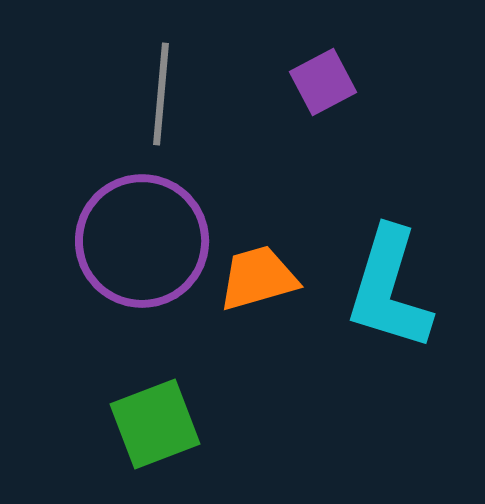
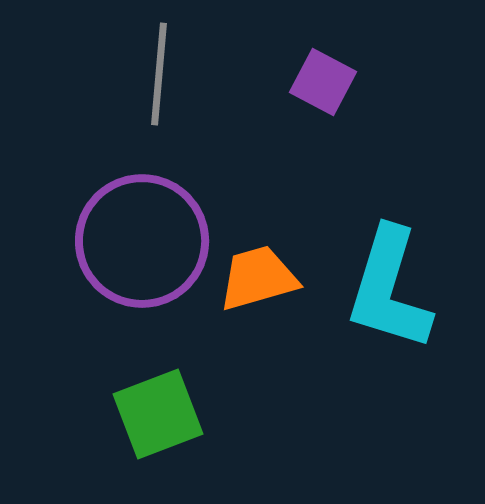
purple square: rotated 34 degrees counterclockwise
gray line: moved 2 px left, 20 px up
green square: moved 3 px right, 10 px up
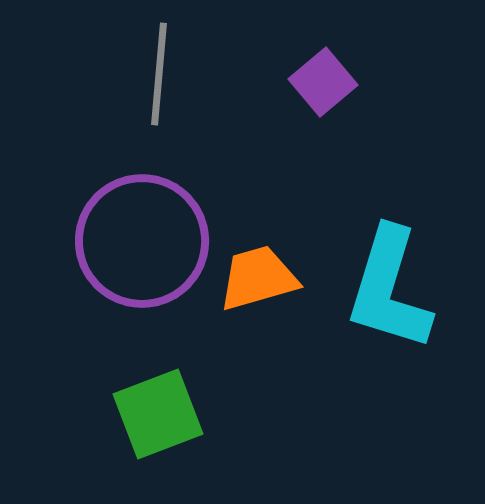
purple square: rotated 22 degrees clockwise
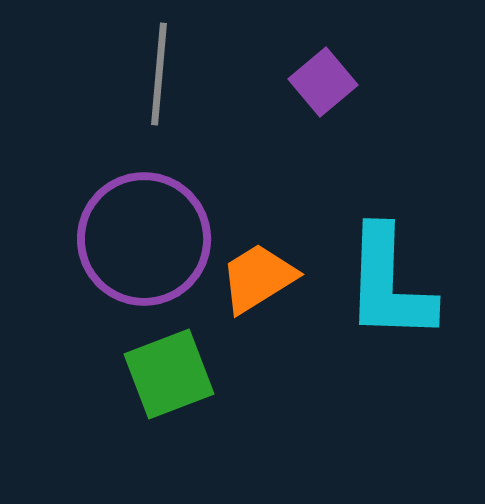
purple circle: moved 2 px right, 2 px up
orange trapezoid: rotated 16 degrees counterclockwise
cyan L-shape: moved 5 px up; rotated 15 degrees counterclockwise
green square: moved 11 px right, 40 px up
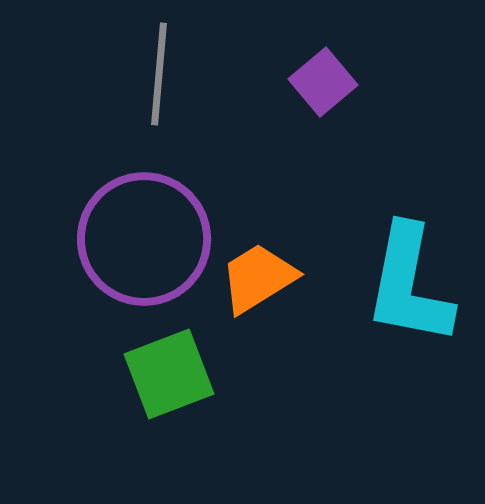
cyan L-shape: moved 20 px right, 1 px down; rotated 9 degrees clockwise
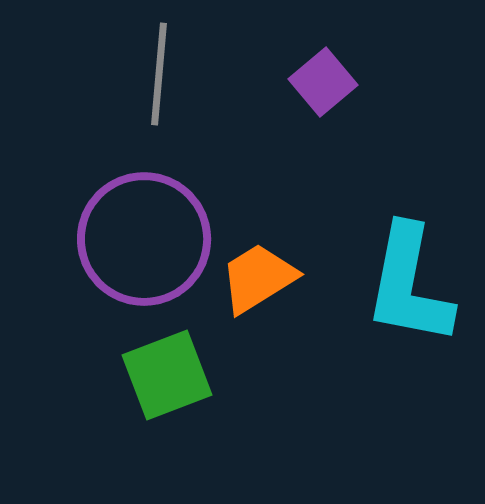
green square: moved 2 px left, 1 px down
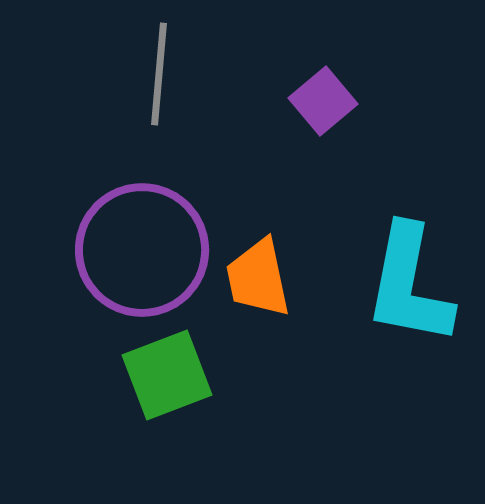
purple square: moved 19 px down
purple circle: moved 2 px left, 11 px down
orange trapezoid: rotated 70 degrees counterclockwise
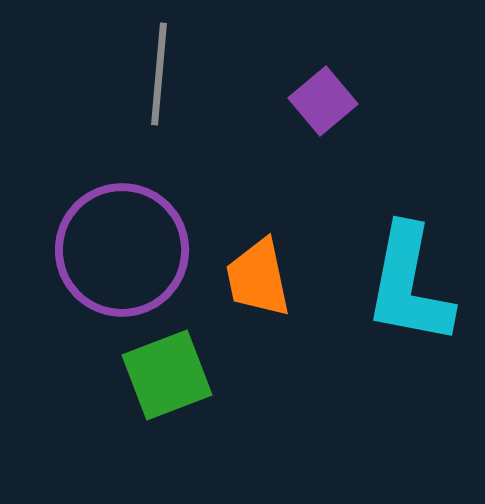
purple circle: moved 20 px left
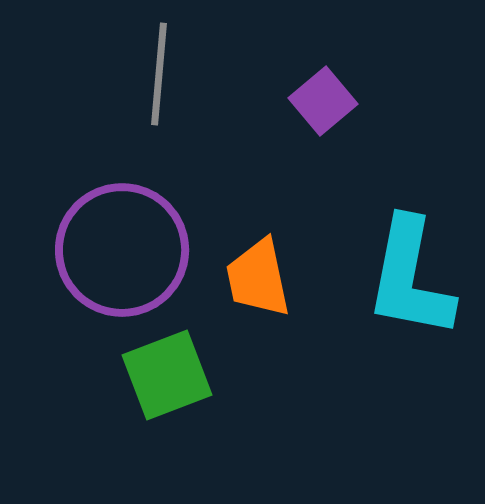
cyan L-shape: moved 1 px right, 7 px up
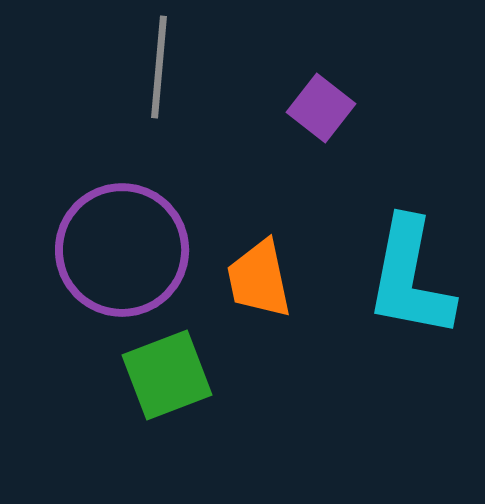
gray line: moved 7 px up
purple square: moved 2 px left, 7 px down; rotated 12 degrees counterclockwise
orange trapezoid: moved 1 px right, 1 px down
